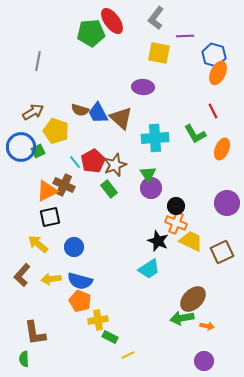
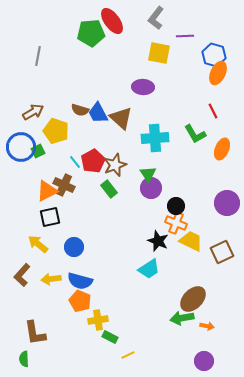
gray line at (38, 61): moved 5 px up
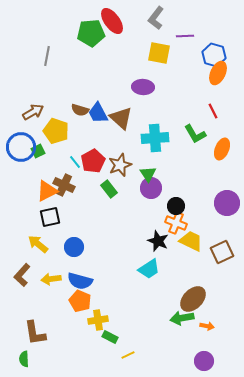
gray line at (38, 56): moved 9 px right
brown star at (115, 165): moved 5 px right
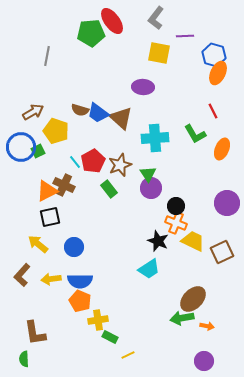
blue trapezoid at (98, 113): rotated 25 degrees counterclockwise
yellow trapezoid at (191, 241): moved 2 px right
blue semicircle at (80, 281): rotated 15 degrees counterclockwise
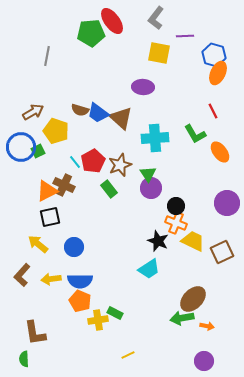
orange ellipse at (222, 149): moved 2 px left, 3 px down; rotated 60 degrees counterclockwise
green rectangle at (110, 337): moved 5 px right, 24 px up
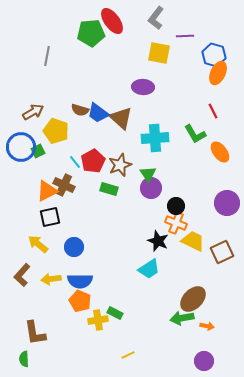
green rectangle at (109, 189): rotated 36 degrees counterclockwise
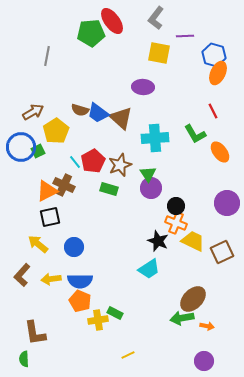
yellow pentagon at (56, 131): rotated 20 degrees clockwise
